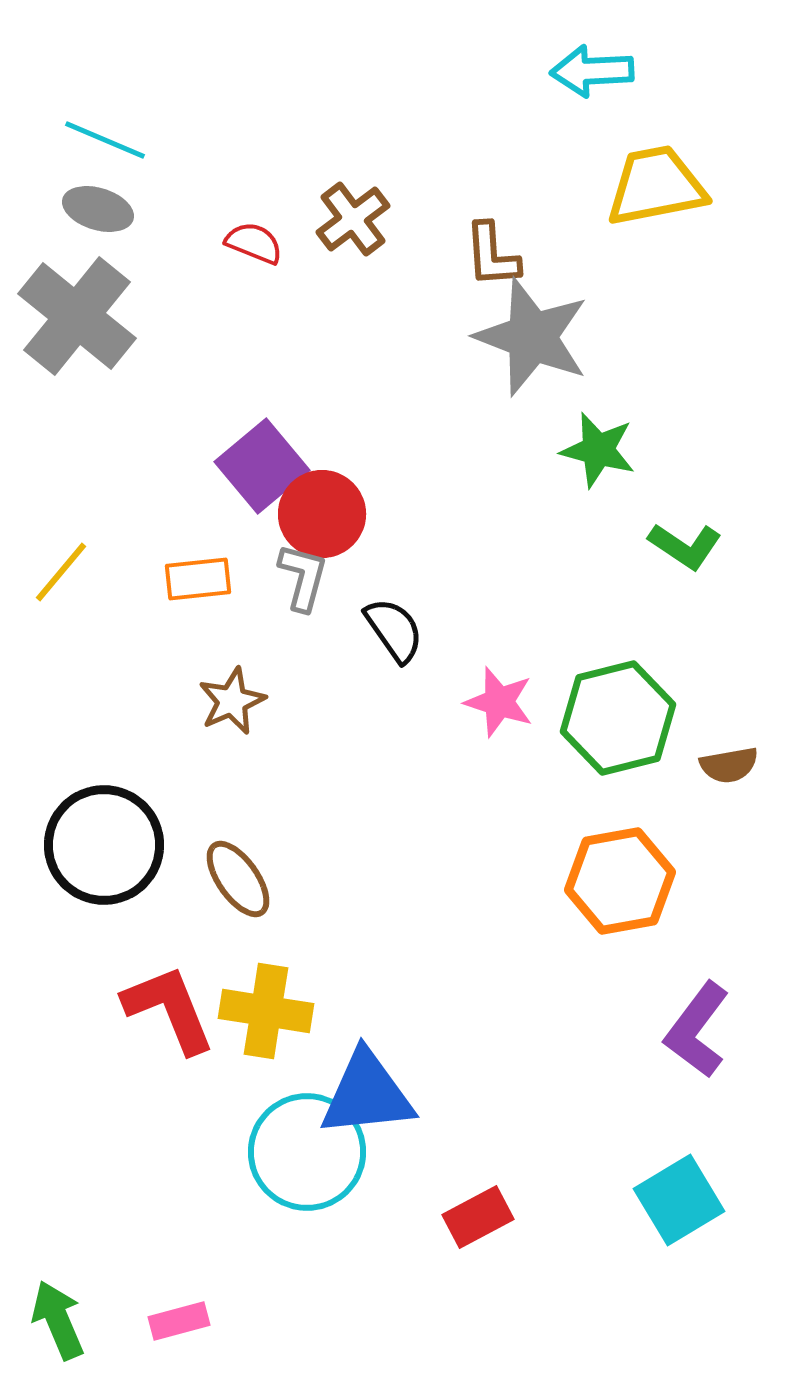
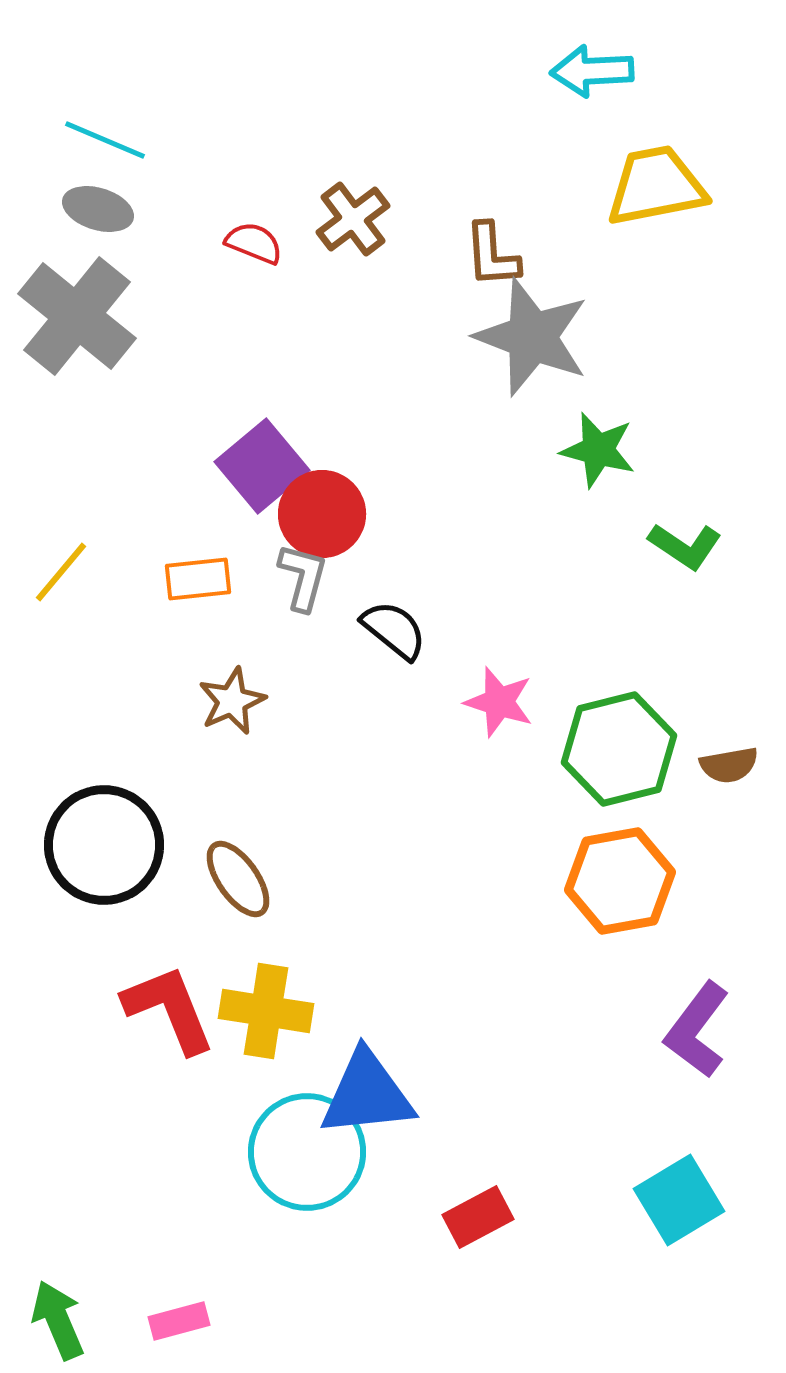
black semicircle: rotated 16 degrees counterclockwise
green hexagon: moved 1 px right, 31 px down
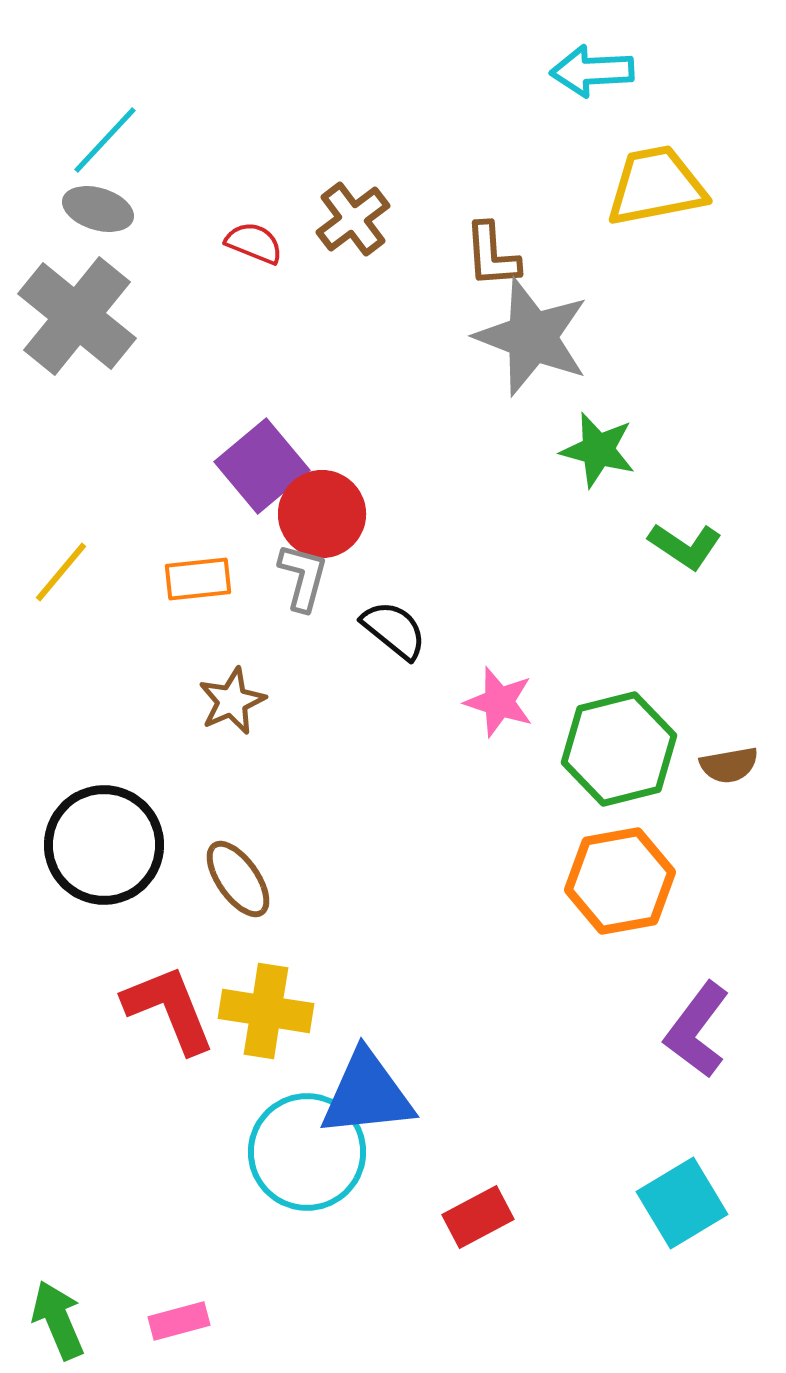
cyan line: rotated 70 degrees counterclockwise
cyan square: moved 3 px right, 3 px down
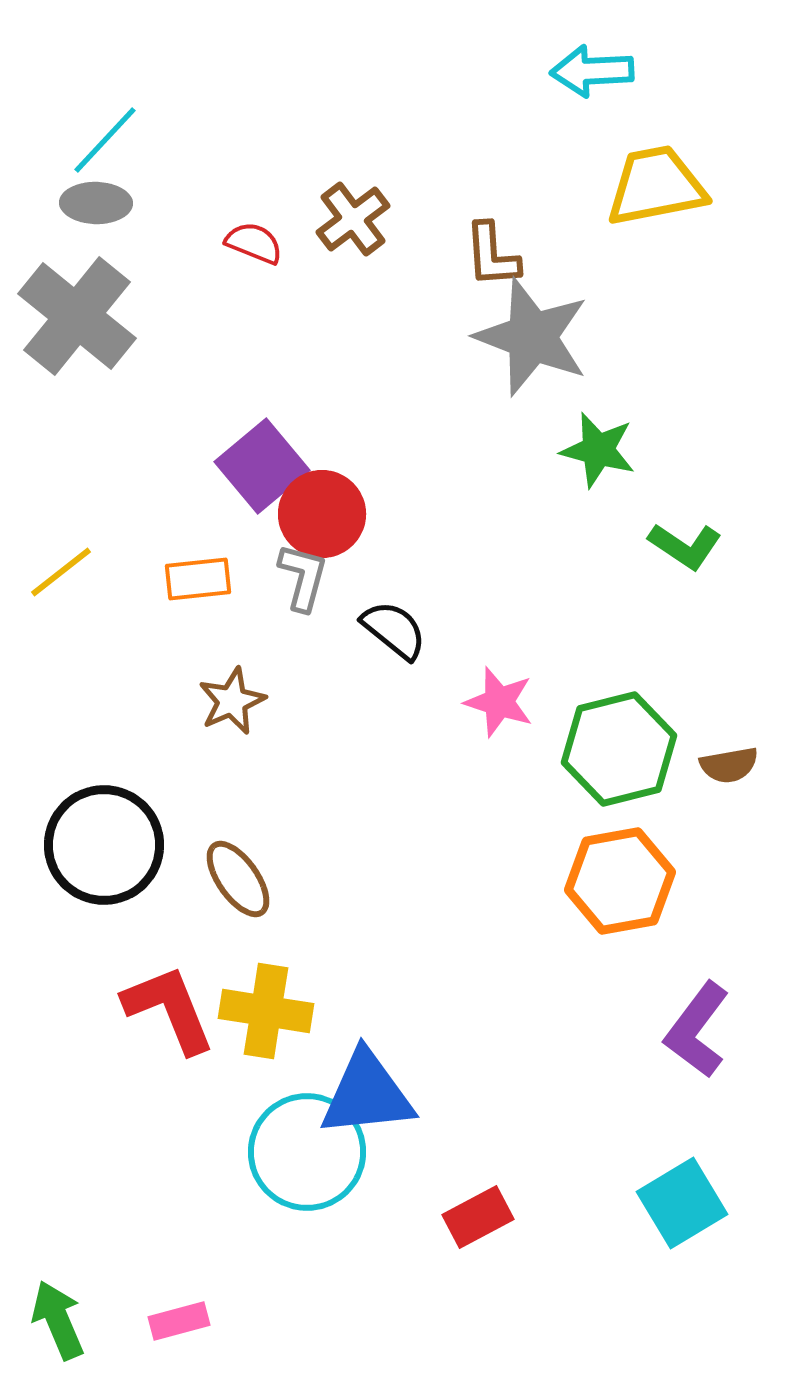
gray ellipse: moved 2 px left, 6 px up; rotated 16 degrees counterclockwise
yellow line: rotated 12 degrees clockwise
